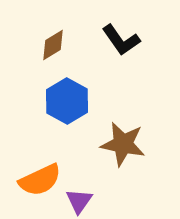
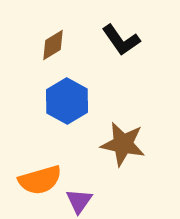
orange semicircle: rotated 9 degrees clockwise
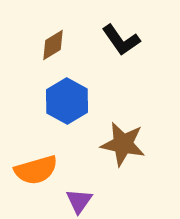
orange semicircle: moved 4 px left, 10 px up
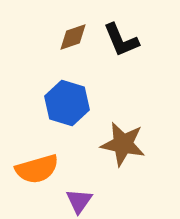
black L-shape: rotated 12 degrees clockwise
brown diamond: moved 20 px right, 8 px up; rotated 12 degrees clockwise
blue hexagon: moved 2 px down; rotated 12 degrees counterclockwise
orange semicircle: moved 1 px right, 1 px up
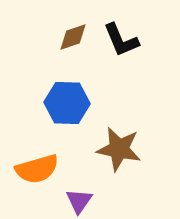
blue hexagon: rotated 15 degrees counterclockwise
brown star: moved 4 px left, 5 px down
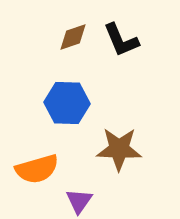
brown star: rotated 9 degrees counterclockwise
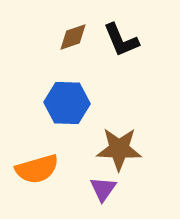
purple triangle: moved 24 px right, 12 px up
